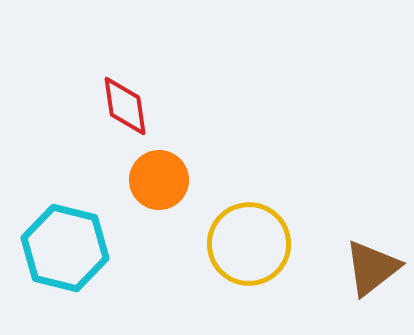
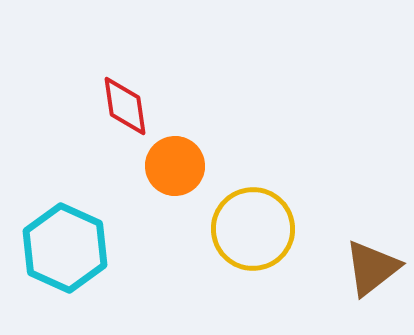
orange circle: moved 16 px right, 14 px up
yellow circle: moved 4 px right, 15 px up
cyan hexagon: rotated 10 degrees clockwise
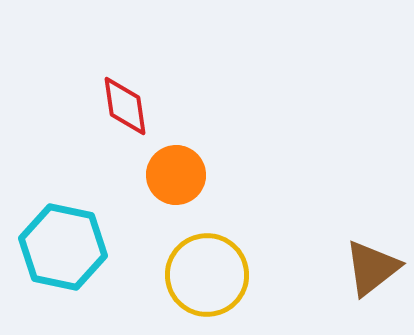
orange circle: moved 1 px right, 9 px down
yellow circle: moved 46 px left, 46 px down
cyan hexagon: moved 2 px left, 1 px up; rotated 12 degrees counterclockwise
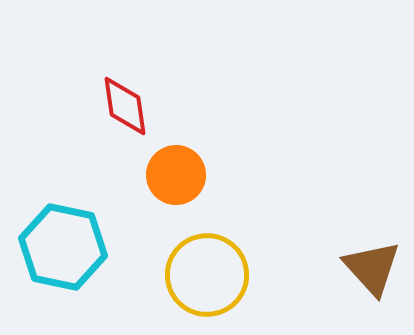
brown triangle: rotated 34 degrees counterclockwise
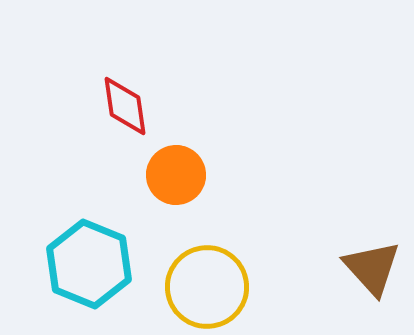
cyan hexagon: moved 26 px right, 17 px down; rotated 10 degrees clockwise
yellow circle: moved 12 px down
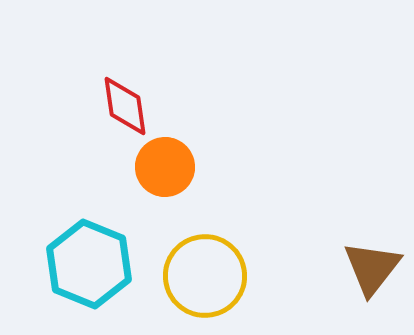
orange circle: moved 11 px left, 8 px up
brown triangle: rotated 20 degrees clockwise
yellow circle: moved 2 px left, 11 px up
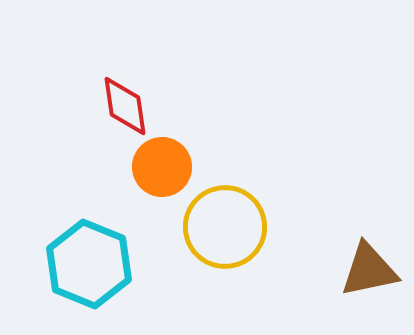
orange circle: moved 3 px left
brown triangle: moved 3 px left, 2 px down; rotated 40 degrees clockwise
yellow circle: moved 20 px right, 49 px up
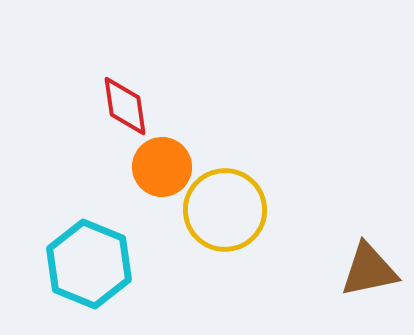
yellow circle: moved 17 px up
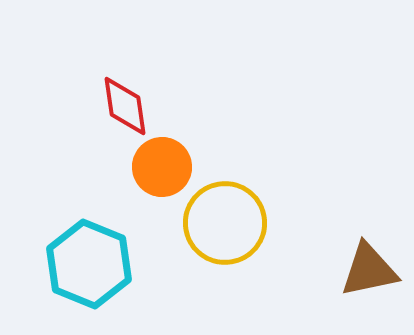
yellow circle: moved 13 px down
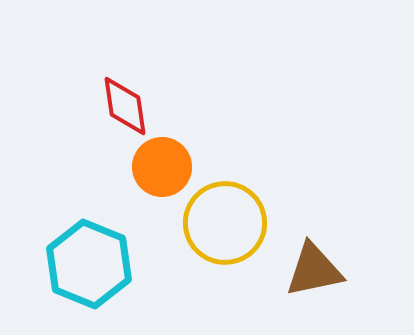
brown triangle: moved 55 px left
